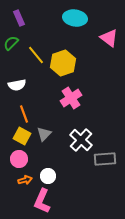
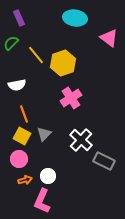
gray rectangle: moved 1 px left, 2 px down; rotated 30 degrees clockwise
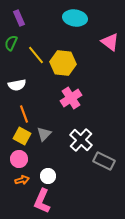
pink triangle: moved 1 px right, 4 px down
green semicircle: rotated 21 degrees counterclockwise
yellow hexagon: rotated 25 degrees clockwise
orange arrow: moved 3 px left
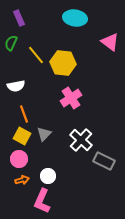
white semicircle: moved 1 px left, 1 px down
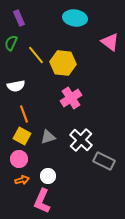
gray triangle: moved 4 px right, 3 px down; rotated 28 degrees clockwise
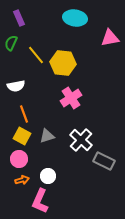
pink triangle: moved 4 px up; rotated 48 degrees counterclockwise
gray triangle: moved 1 px left, 1 px up
pink L-shape: moved 2 px left
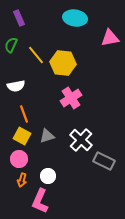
green semicircle: moved 2 px down
orange arrow: rotated 120 degrees clockwise
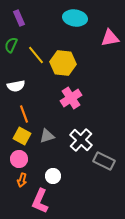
white circle: moved 5 px right
